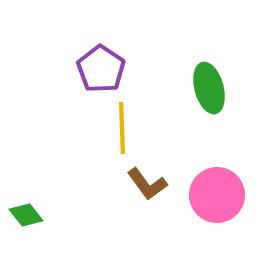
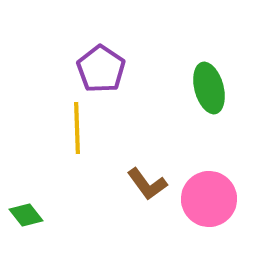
yellow line: moved 45 px left
pink circle: moved 8 px left, 4 px down
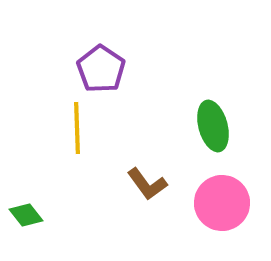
green ellipse: moved 4 px right, 38 px down
pink circle: moved 13 px right, 4 px down
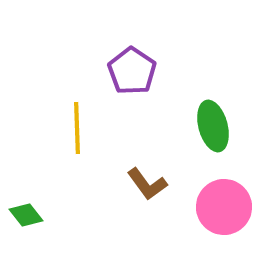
purple pentagon: moved 31 px right, 2 px down
pink circle: moved 2 px right, 4 px down
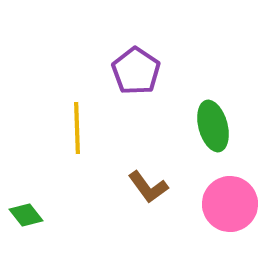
purple pentagon: moved 4 px right
brown L-shape: moved 1 px right, 3 px down
pink circle: moved 6 px right, 3 px up
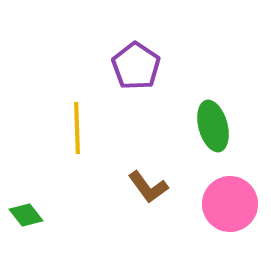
purple pentagon: moved 5 px up
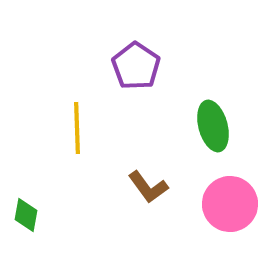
green diamond: rotated 48 degrees clockwise
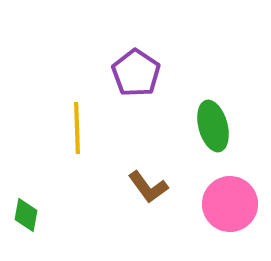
purple pentagon: moved 7 px down
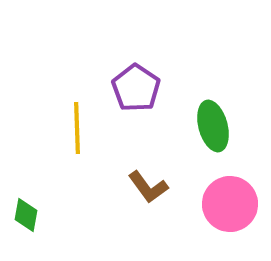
purple pentagon: moved 15 px down
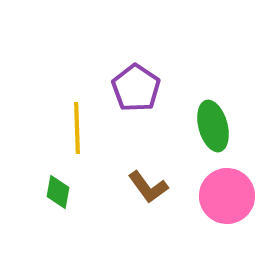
pink circle: moved 3 px left, 8 px up
green diamond: moved 32 px right, 23 px up
